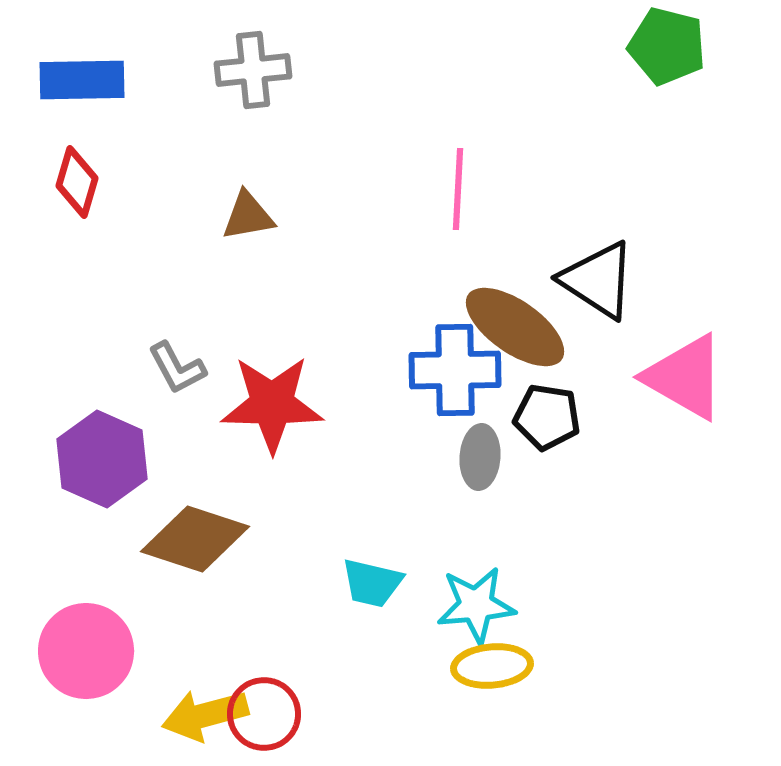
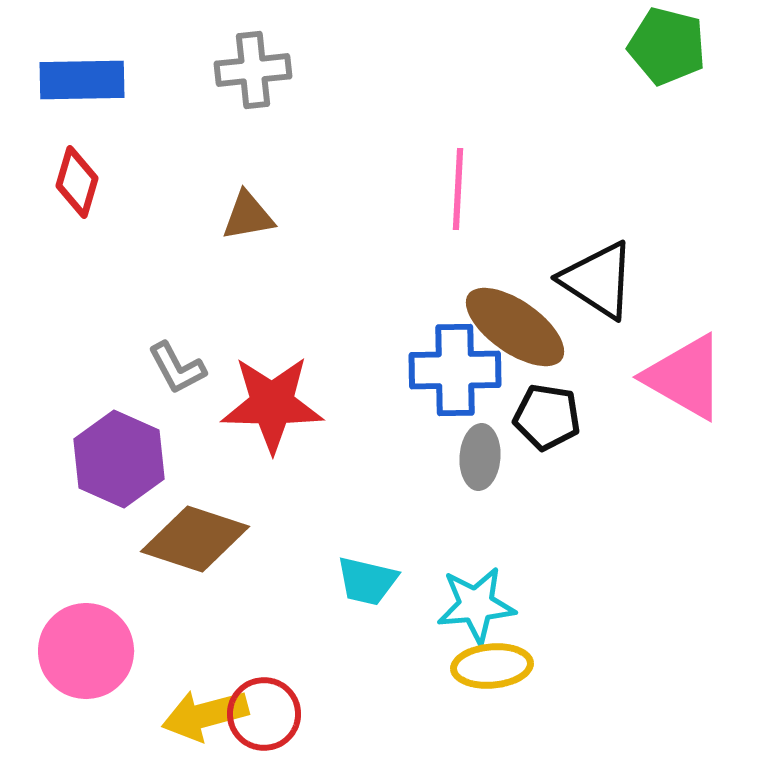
purple hexagon: moved 17 px right
cyan trapezoid: moved 5 px left, 2 px up
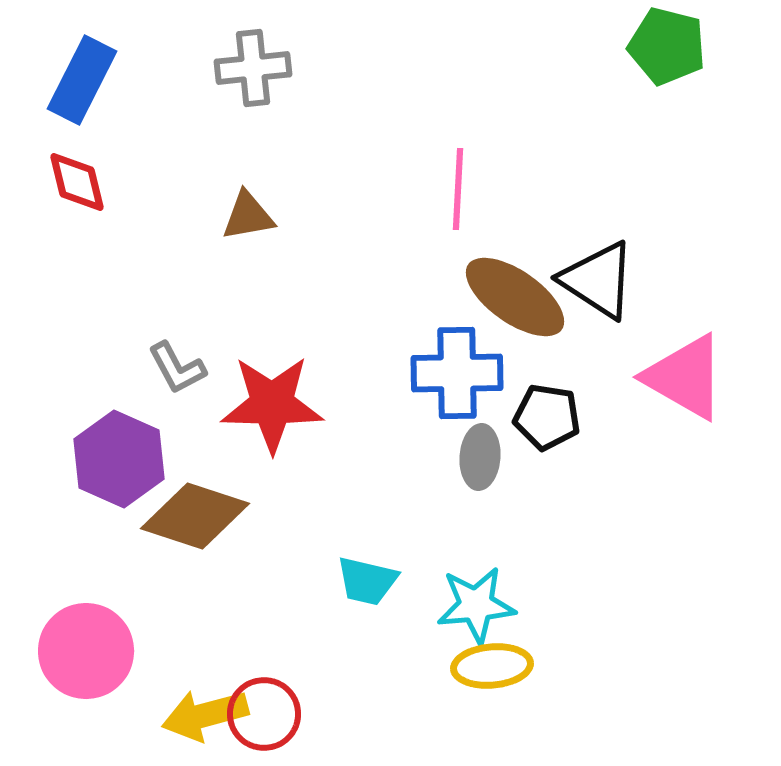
gray cross: moved 2 px up
blue rectangle: rotated 62 degrees counterclockwise
red diamond: rotated 30 degrees counterclockwise
brown ellipse: moved 30 px up
blue cross: moved 2 px right, 3 px down
brown diamond: moved 23 px up
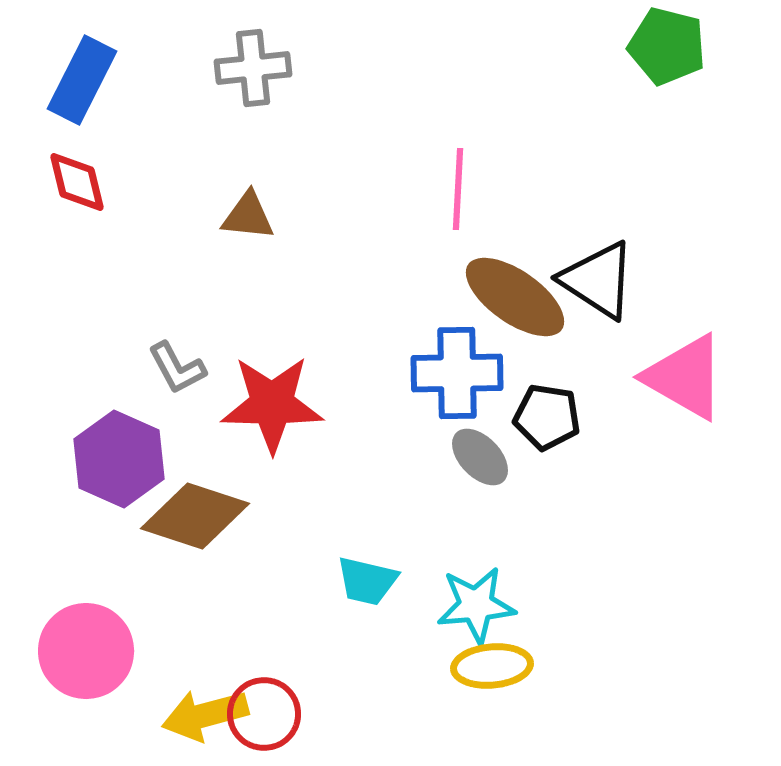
brown triangle: rotated 16 degrees clockwise
gray ellipse: rotated 48 degrees counterclockwise
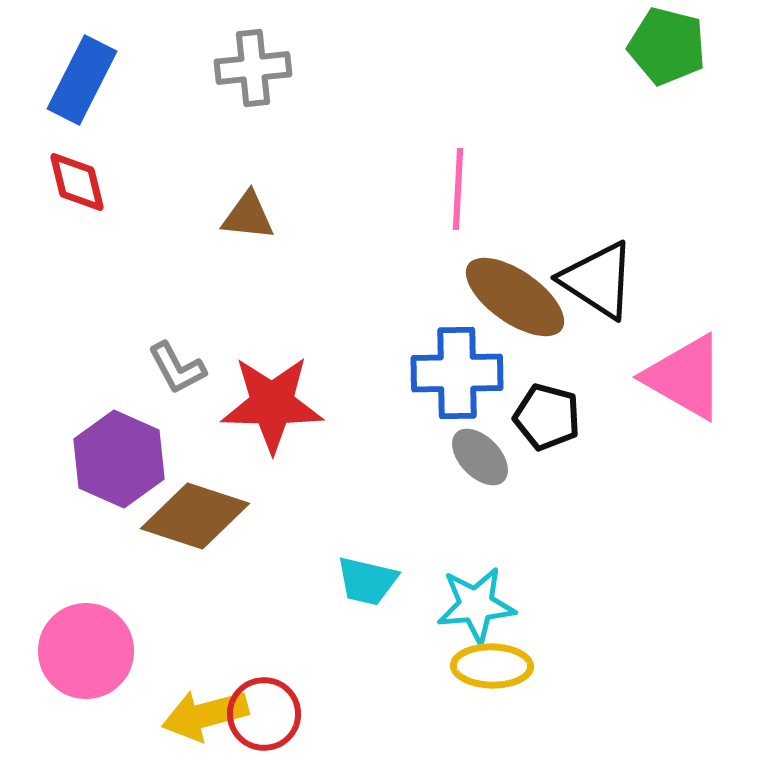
black pentagon: rotated 6 degrees clockwise
yellow ellipse: rotated 6 degrees clockwise
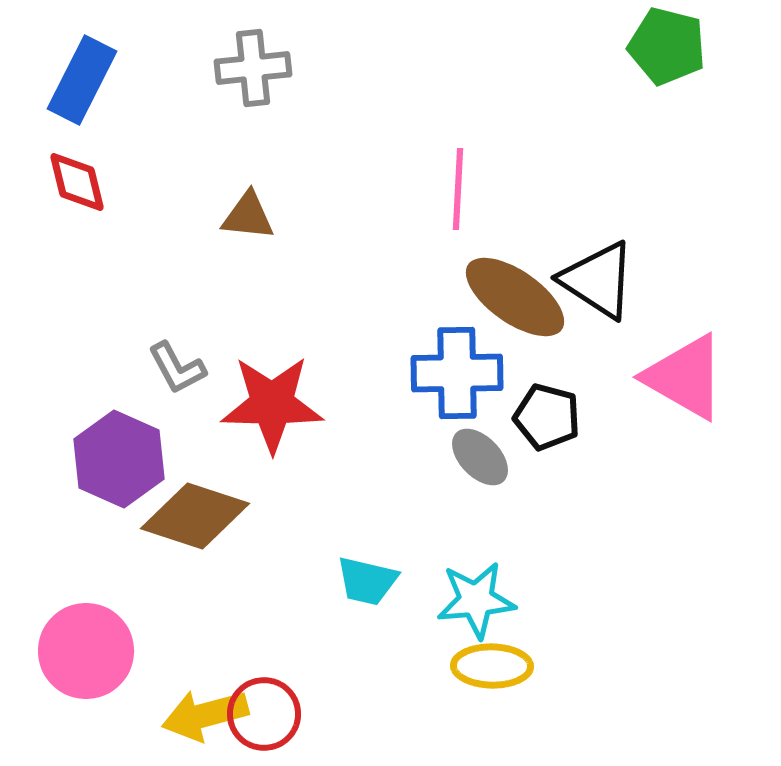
cyan star: moved 5 px up
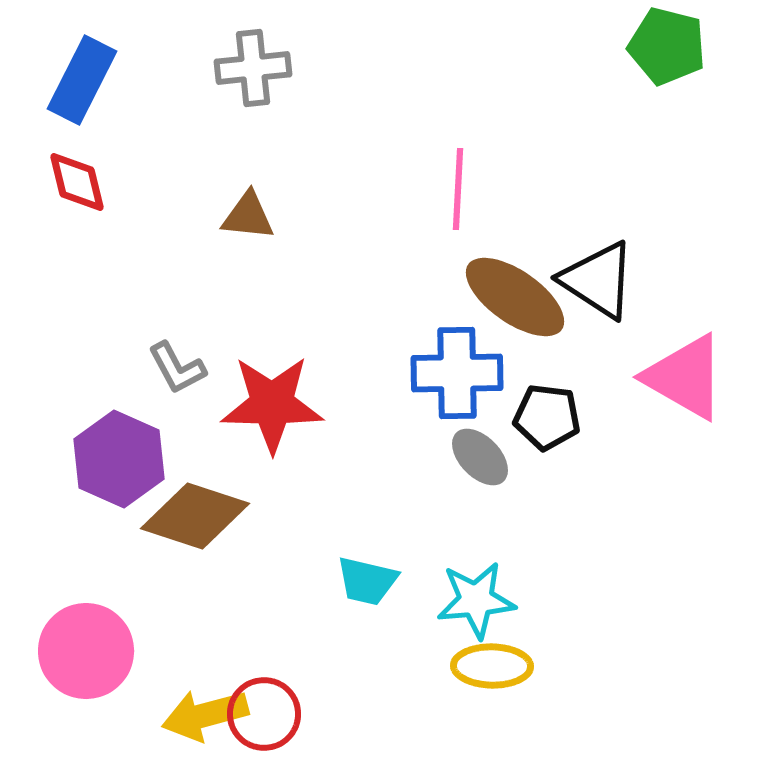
black pentagon: rotated 8 degrees counterclockwise
